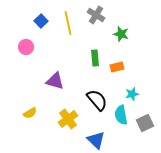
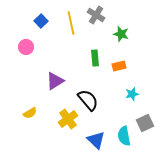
yellow line: moved 3 px right
orange rectangle: moved 2 px right, 1 px up
purple triangle: rotated 48 degrees counterclockwise
black semicircle: moved 9 px left
cyan semicircle: moved 3 px right, 21 px down
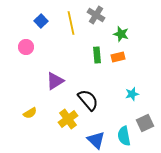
green rectangle: moved 2 px right, 3 px up
orange rectangle: moved 1 px left, 9 px up
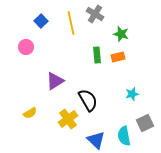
gray cross: moved 1 px left, 1 px up
black semicircle: rotated 10 degrees clockwise
